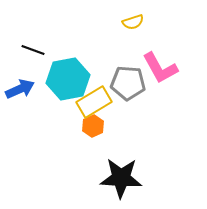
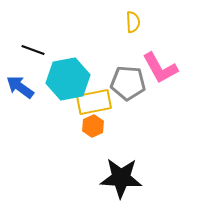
yellow semicircle: rotated 75 degrees counterclockwise
blue arrow: moved 2 px up; rotated 120 degrees counterclockwise
yellow rectangle: rotated 20 degrees clockwise
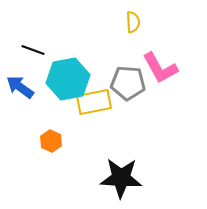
orange hexagon: moved 42 px left, 15 px down; rotated 10 degrees counterclockwise
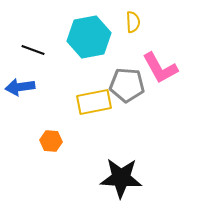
cyan hexagon: moved 21 px right, 42 px up
gray pentagon: moved 1 px left, 2 px down
blue arrow: rotated 44 degrees counterclockwise
orange hexagon: rotated 20 degrees counterclockwise
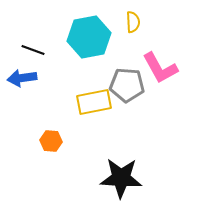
blue arrow: moved 2 px right, 9 px up
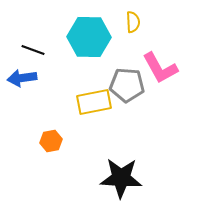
cyan hexagon: rotated 12 degrees clockwise
orange hexagon: rotated 15 degrees counterclockwise
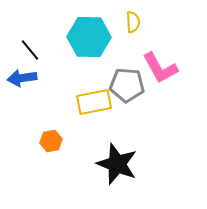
black line: moved 3 px left; rotated 30 degrees clockwise
black star: moved 4 px left, 14 px up; rotated 18 degrees clockwise
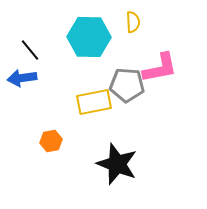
pink L-shape: rotated 72 degrees counterclockwise
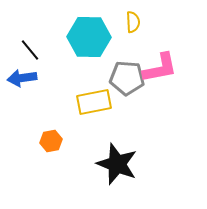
gray pentagon: moved 7 px up
